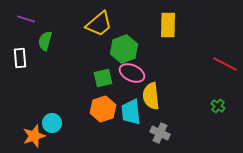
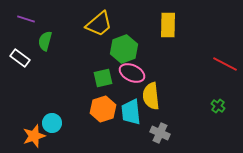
white rectangle: rotated 48 degrees counterclockwise
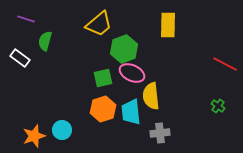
cyan circle: moved 10 px right, 7 px down
gray cross: rotated 30 degrees counterclockwise
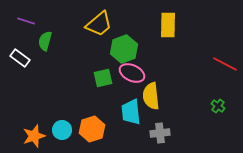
purple line: moved 2 px down
orange hexagon: moved 11 px left, 20 px down
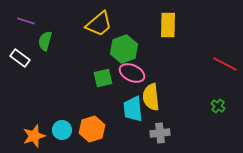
yellow semicircle: moved 1 px down
cyan trapezoid: moved 2 px right, 3 px up
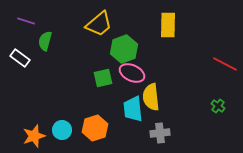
orange hexagon: moved 3 px right, 1 px up
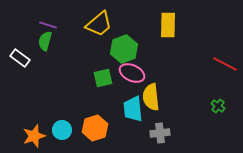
purple line: moved 22 px right, 4 px down
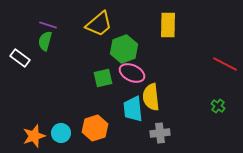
cyan circle: moved 1 px left, 3 px down
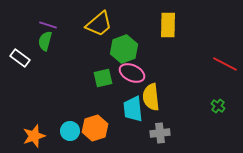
cyan circle: moved 9 px right, 2 px up
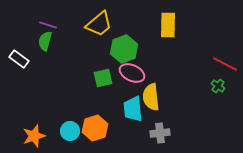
white rectangle: moved 1 px left, 1 px down
green cross: moved 20 px up
